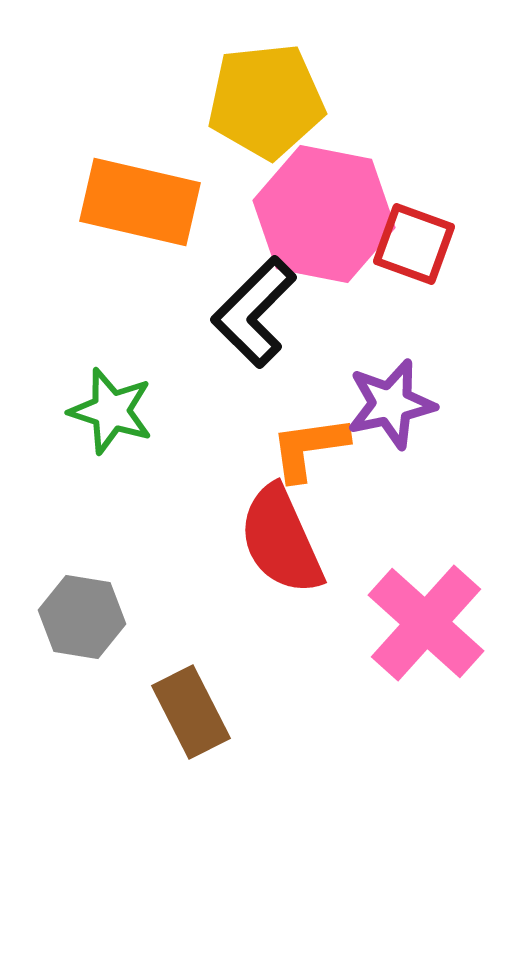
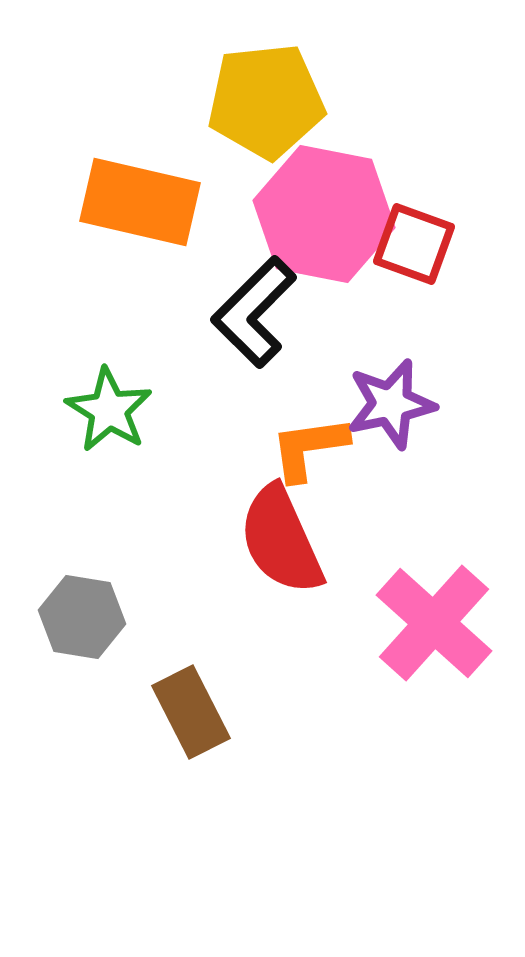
green star: moved 2 px left, 1 px up; rotated 14 degrees clockwise
pink cross: moved 8 px right
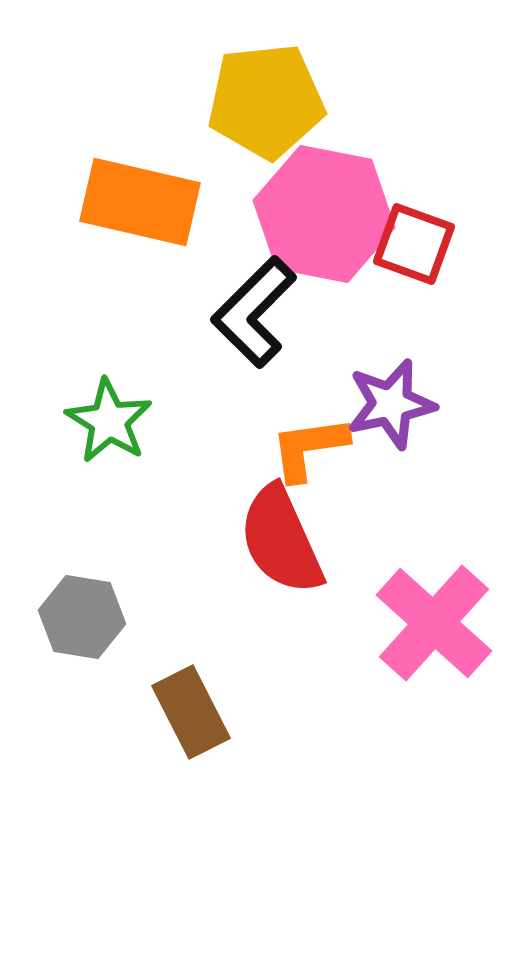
green star: moved 11 px down
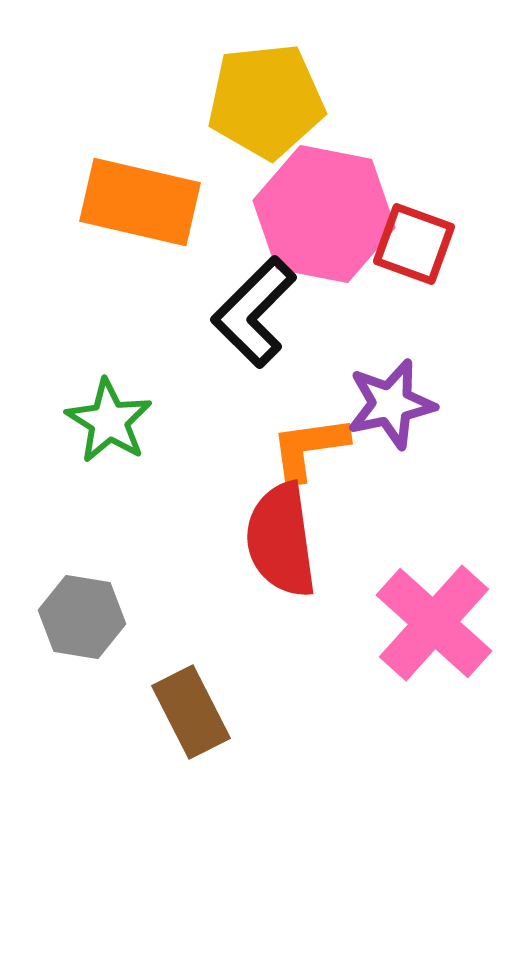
red semicircle: rotated 16 degrees clockwise
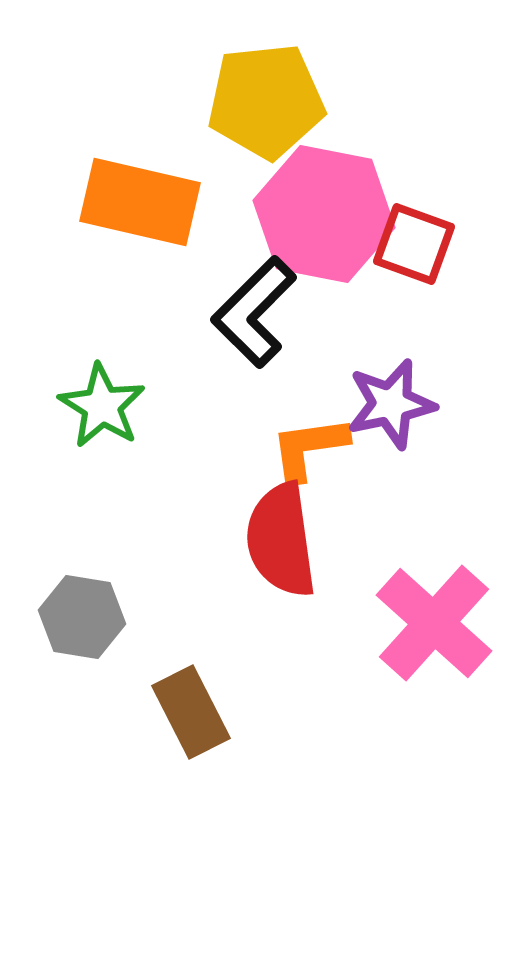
green star: moved 7 px left, 15 px up
